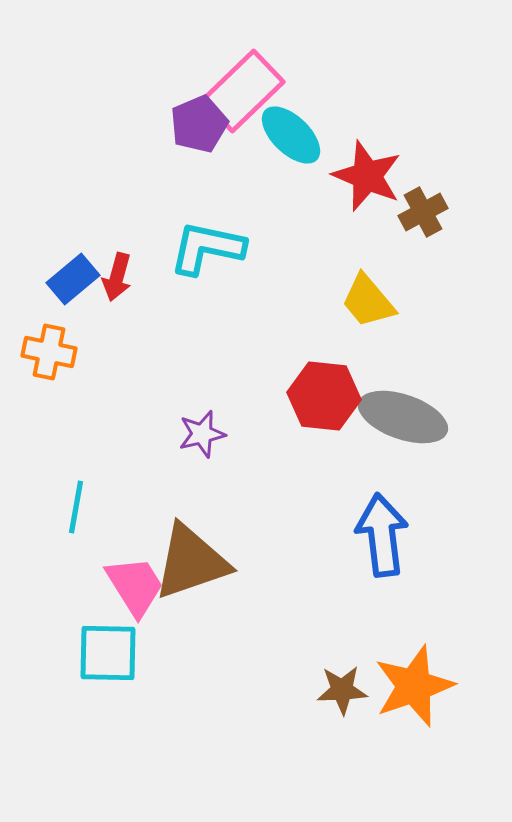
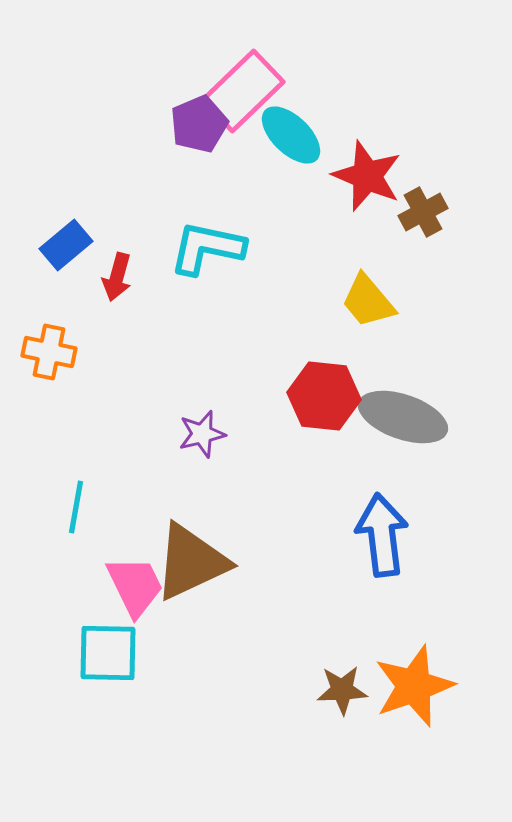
blue rectangle: moved 7 px left, 34 px up
brown triangle: rotated 6 degrees counterclockwise
pink trapezoid: rotated 6 degrees clockwise
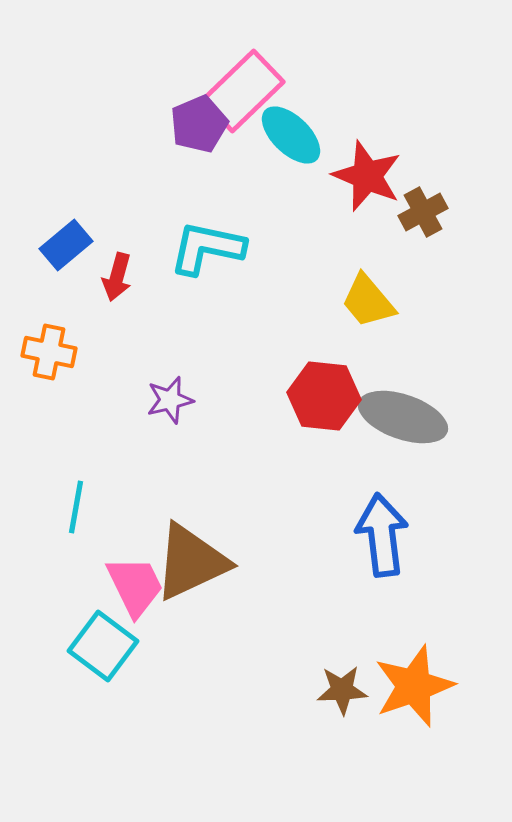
purple star: moved 32 px left, 34 px up
cyan square: moved 5 px left, 7 px up; rotated 36 degrees clockwise
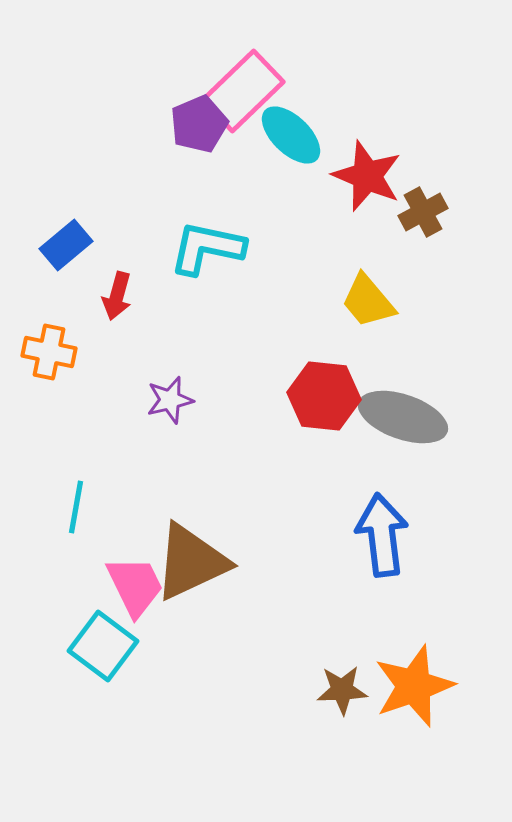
red arrow: moved 19 px down
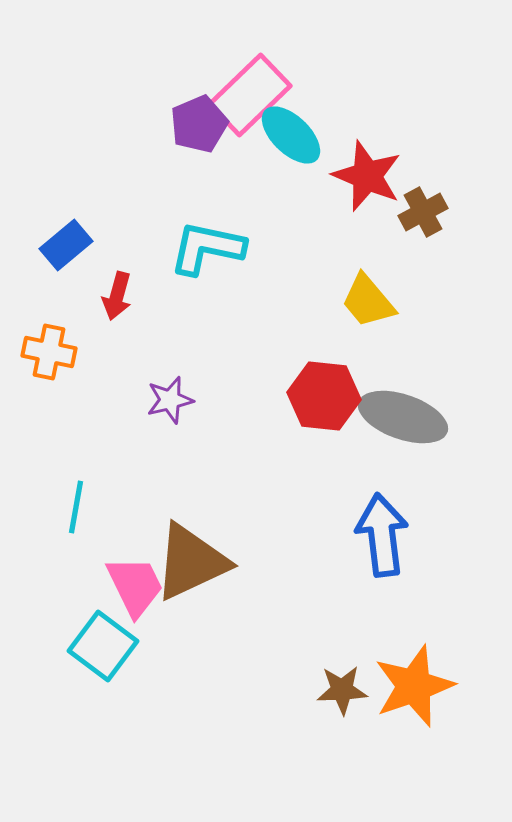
pink rectangle: moved 7 px right, 4 px down
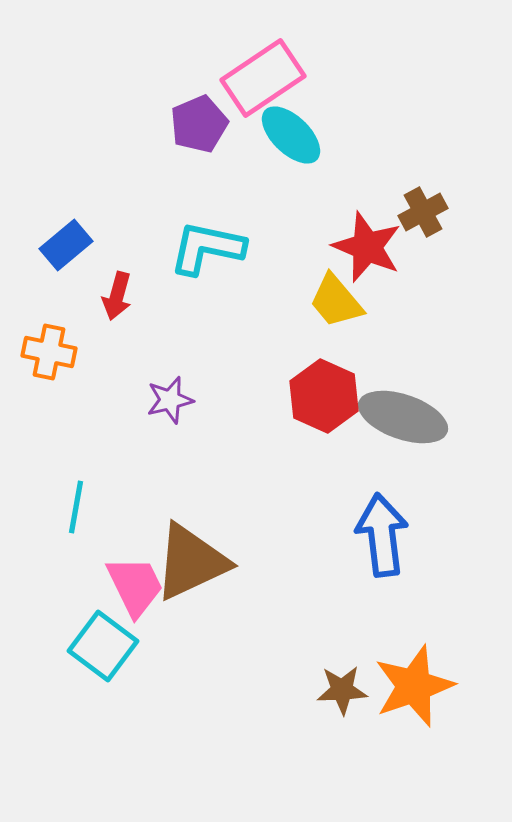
pink rectangle: moved 13 px right, 17 px up; rotated 10 degrees clockwise
red star: moved 71 px down
yellow trapezoid: moved 32 px left
red hexagon: rotated 18 degrees clockwise
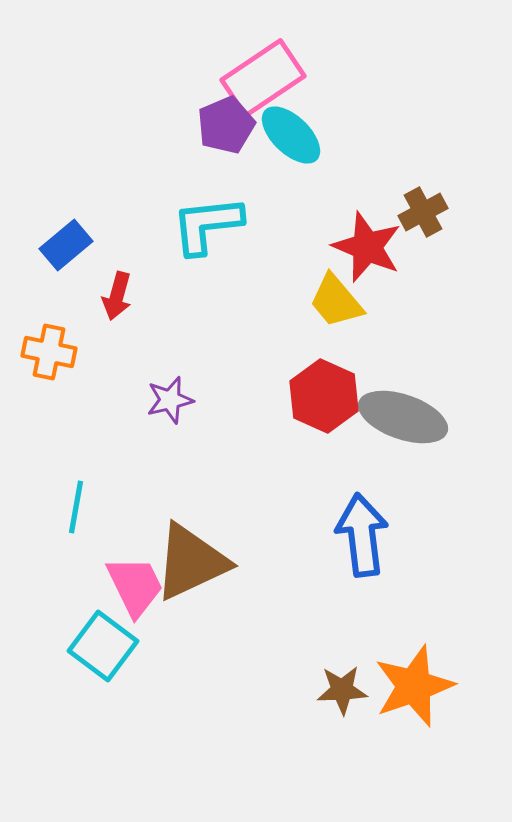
purple pentagon: moved 27 px right, 1 px down
cyan L-shape: moved 23 px up; rotated 18 degrees counterclockwise
blue arrow: moved 20 px left
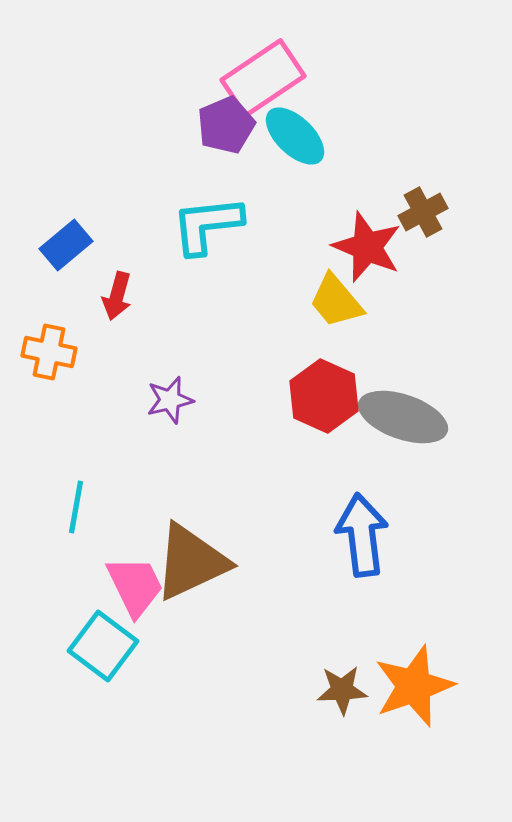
cyan ellipse: moved 4 px right, 1 px down
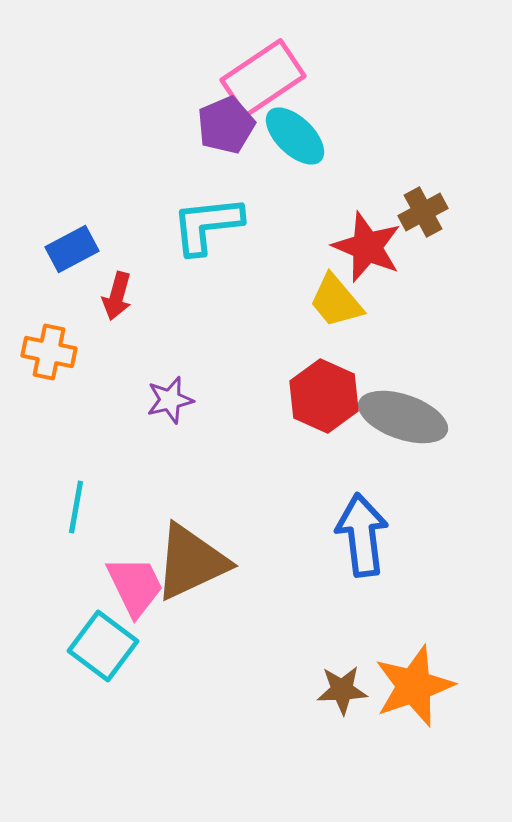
blue rectangle: moved 6 px right, 4 px down; rotated 12 degrees clockwise
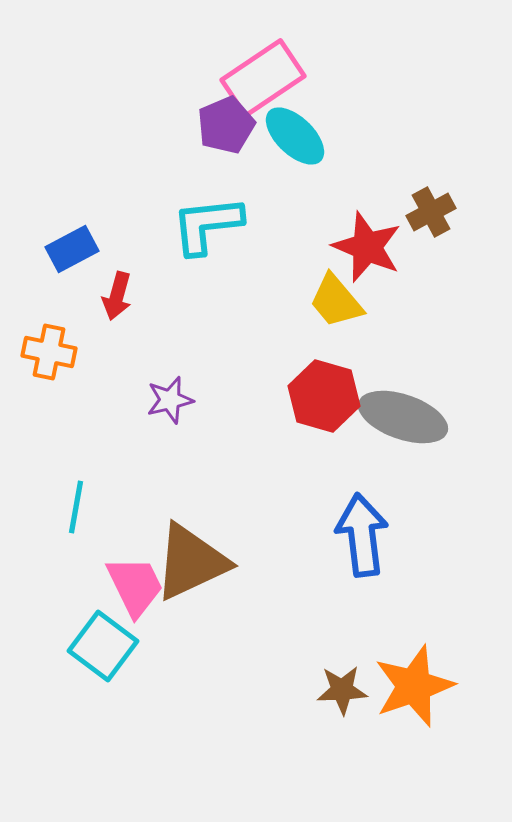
brown cross: moved 8 px right
red hexagon: rotated 8 degrees counterclockwise
